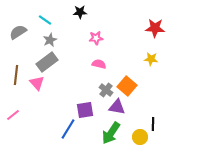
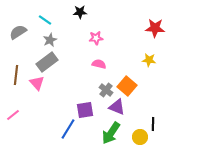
yellow star: moved 2 px left, 1 px down
purple triangle: rotated 12 degrees clockwise
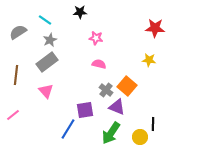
pink star: rotated 16 degrees clockwise
pink triangle: moved 9 px right, 8 px down
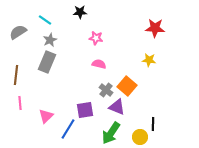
gray rectangle: rotated 30 degrees counterclockwise
pink triangle: moved 25 px down; rotated 28 degrees clockwise
pink line: moved 7 px right, 12 px up; rotated 56 degrees counterclockwise
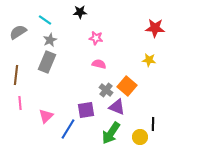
purple square: moved 1 px right
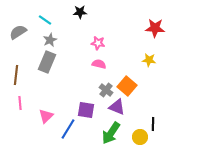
pink star: moved 2 px right, 5 px down
purple square: rotated 18 degrees clockwise
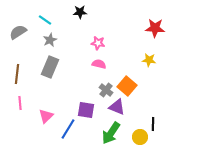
gray rectangle: moved 3 px right, 5 px down
brown line: moved 1 px right, 1 px up
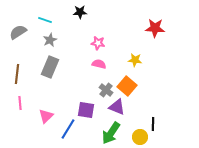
cyan line: rotated 16 degrees counterclockwise
yellow star: moved 14 px left
